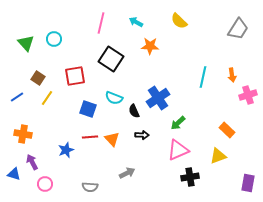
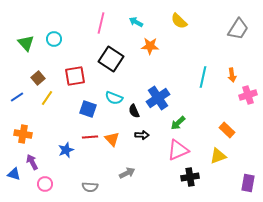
brown square: rotated 16 degrees clockwise
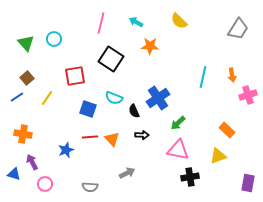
brown square: moved 11 px left
pink triangle: rotated 35 degrees clockwise
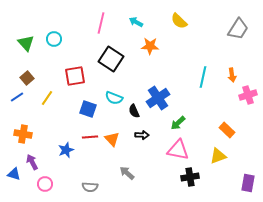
gray arrow: rotated 112 degrees counterclockwise
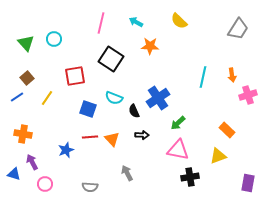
gray arrow: rotated 21 degrees clockwise
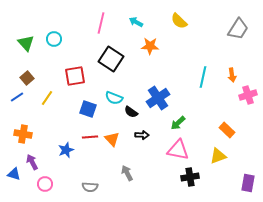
black semicircle: moved 3 px left, 1 px down; rotated 32 degrees counterclockwise
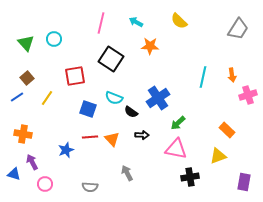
pink triangle: moved 2 px left, 1 px up
purple rectangle: moved 4 px left, 1 px up
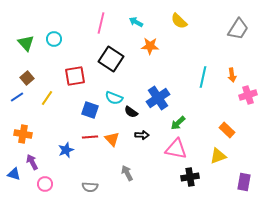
blue square: moved 2 px right, 1 px down
